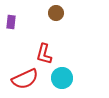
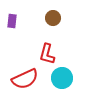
brown circle: moved 3 px left, 5 px down
purple rectangle: moved 1 px right, 1 px up
red L-shape: moved 3 px right
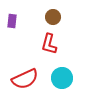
brown circle: moved 1 px up
red L-shape: moved 2 px right, 10 px up
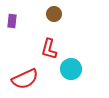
brown circle: moved 1 px right, 3 px up
red L-shape: moved 5 px down
cyan circle: moved 9 px right, 9 px up
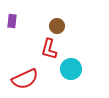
brown circle: moved 3 px right, 12 px down
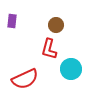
brown circle: moved 1 px left, 1 px up
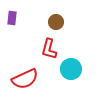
purple rectangle: moved 3 px up
brown circle: moved 3 px up
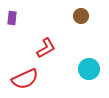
brown circle: moved 25 px right, 6 px up
red L-shape: moved 3 px left, 1 px up; rotated 135 degrees counterclockwise
cyan circle: moved 18 px right
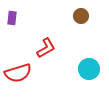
red semicircle: moved 7 px left, 6 px up; rotated 8 degrees clockwise
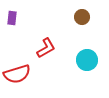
brown circle: moved 1 px right, 1 px down
cyan circle: moved 2 px left, 9 px up
red semicircle: moved 1 px left, 1 px down
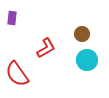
brown circle: moved 17 px down
red semicircle: rotated 72 degrees clockwise
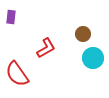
purple rectangle: moved 1 px left, 1 px up
brown circle: moved 1 px right
cyan circle: moved 6 px right, 2 px up
